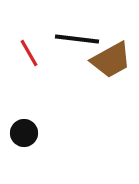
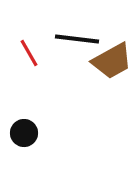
brown trapezoid: moved 1 px right, 1 px down
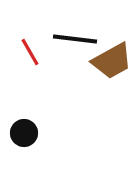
black line: moved 2 px left
red line: moved 1 px right, 1 px up
